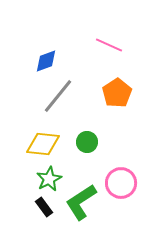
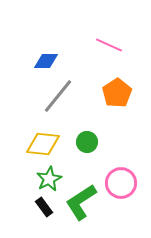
blue diamond: rotated 20 degrees clockwise
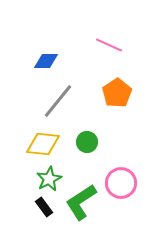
gray line: moved 5 px down
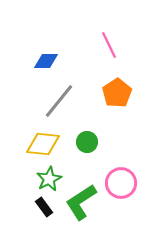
pink line: rotated 40 degrees clockwise
gray line: moved 1 px right
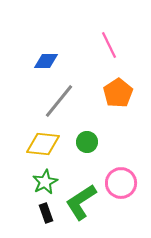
orange pentagon: moved 1 px right
green star: moved 4 px left, 3 px down
black rectangle: moved 2 px right, 6 px down; rotated 18 degrees clockwise
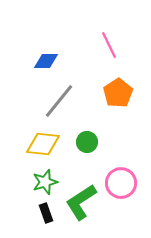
green star: rotated 10 degrees clockwise
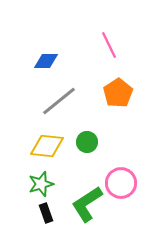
gray line: rotated 12 degrees clockwise
yellow diamond: moved 4 px right, 2 px down
green star: moved 4 px left, 2 px down
green L-shape: moved 6 px right, 2 px down
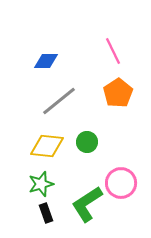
pink line: moved 4 px right, 6 px down
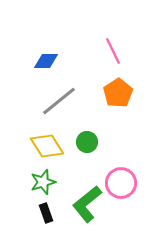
yellow diamond: rotated 52 degrees clockwise
green star: moved 2 px right, 2 px up
green L-shape: rotated 6 degrees counterclockwise
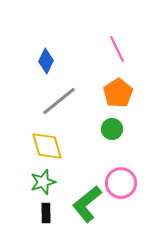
pink line: moved 4 px right, 2 px up
blue diamond: rotated 65 degrees counterclockwise
green circle: moved 25 px right, 13 px up
yellow diamond: rotated 16 degrees clockwise
black rectangle: rotated 18 degrees clockwise
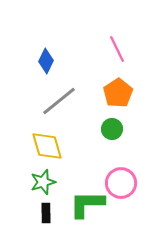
green L-shape: rotated 39 degrees clockwise
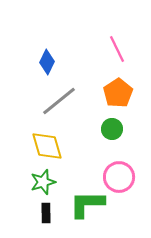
blue diamond: moved 1 px right, 1 px down
pink circle: moved 2 px left, 6 px up
